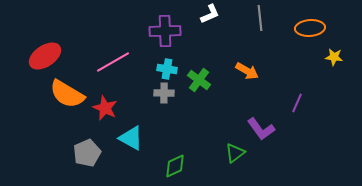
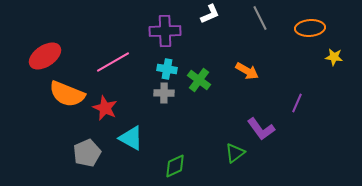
gray line: rotated 20 degrees counterclockwise
orange semicircle: rotated 9 degrees counterclockwise
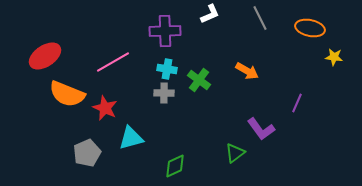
orange ellipse: rotated 16 degrees clockwise
cyan triangle: rotated 44 degrees counterclockwise
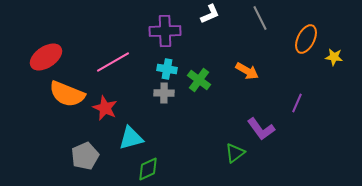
orange ellipse: moved 4 px left, 11 px down; rotated 76 degrees counterclockwise
red ellipse: moved 1 px right, 1 px down
gray pentagon: moved 2 px left, 3 px down
green diamond: moved 27 px left, 3 px down
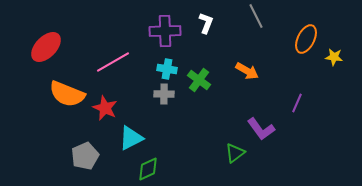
white L-shape: moved 4 px left, 9 px down; rotated 45 degrees counterclockwise
gray line: moved 4 px left, 2 px up
red ellipse: moved 10 px up; rotated 12 degrees counterclockwise
gray cross: moved 1 px down
cyan triangle: rotated 12 degrees counterclockwise
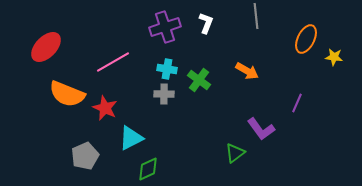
gray line: rotated 20 degrees clockwise
purple cross: moved 4 px up; rotated 16 degrees counterclockwise
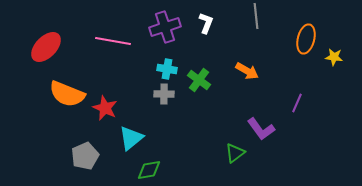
orange ellipse: rotated 12 degrees counterclockwise
pink line: moved 21 px up; rotated 40 degrees clockwise
cyan triangle: rotated 12 degrees counterclockwise
green diamond: moved 1 px right, 1 px down; rotated 15 degrees clockwise
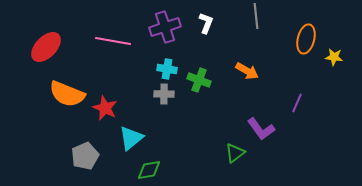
green cross: rotated 15 degrees counterclockwise
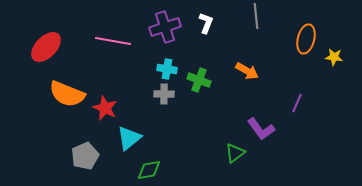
cyan triangle: moved 2 px left
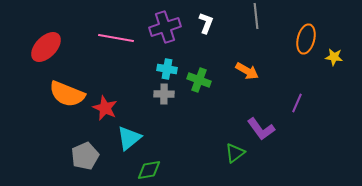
pink line: moved 3 px right, 3 px up
